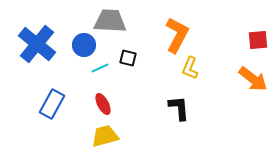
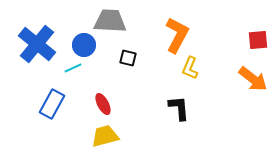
cyan line: moved 27 px left
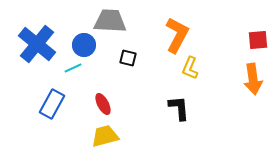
orange arrow: rotated 44 degrees clockwise
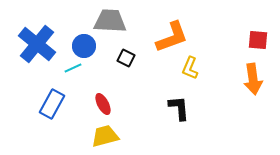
orange L-shape: moved 5 px left, 2 px down; rotated 42 degrees clockwise
red square: rotated 10 degrees clockwise
blue circle: moved 1 px down
black square: moved 2 px left; rotated 12 degrees clockwise
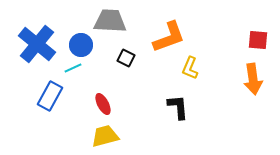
orange L-shape: moved 3 px left
blue circle: moved 3 px left, 1 px up
blue rectangle: moved 2 px left, 8 px up
black L-shape: moved 1 px left, 1 px up
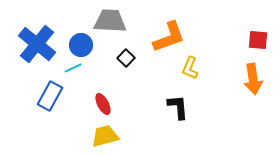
black square: rotated 18 degrees clockwise
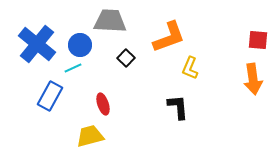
blue circle: moved 1 px left
red ellipse: rotated 10 degrees clockwise
yellow trapezoid: moved 15 px left
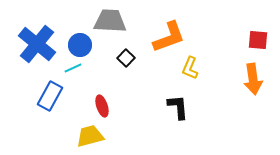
red ellipse: moved 1 px left, 2 px down
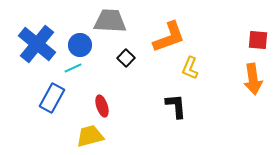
blue rectangle: moved 2 px right, 2 px down
black L-shape: moved 2 px left, 1 px up
